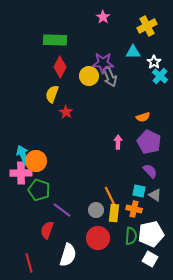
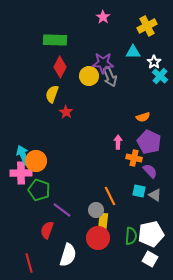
orange cross: moved 51 px up
yellow rectangle: moved 11 px left, 9 px down
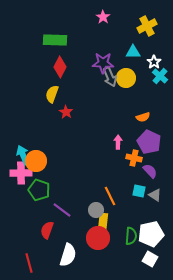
yellow circle: moved 37 px right, 2 px down
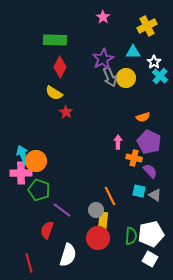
purple star: moved 4 px up; rotated 30 degrees counterclockwise
yellow semicircle: moved 2 px right, 1 px up; rotated 78 degrees counterclockwise
yellow rectangle: moved 1 px up
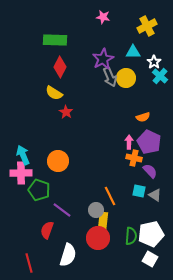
pink star: rotated 24 degrees counterclockwise
pink arrow: moved 11 px right
orange circle: moved 22 px right
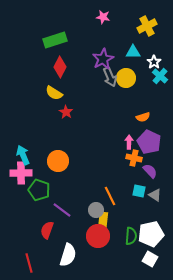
green rectangle: rotated 20 degrees counterclockwise
red circle: moved 2 px up
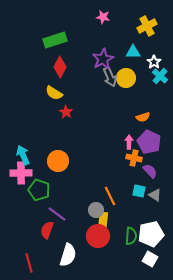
purple line: moved 5 px left, 4 px down
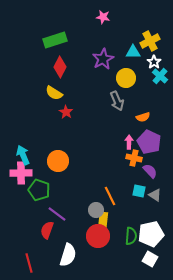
yellow cross: moved 3 px right, 15 px down
gray arrow: moved 7 px right, 24 px down
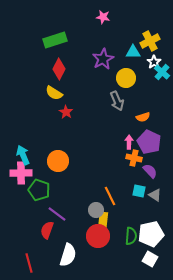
red diamond: moved 1 px left, 2 px down
cyan cross: moved 2 px right, 4 px up
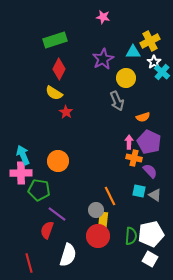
green pentagon: rotated 10 degrees counterclockwise
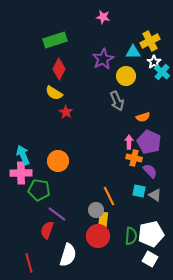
yellow circle: moved 2 px up
orange line: moved 1 px left
